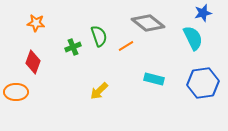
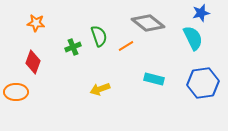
blue star: moved 2 px left
yellow arrow: moved 1 px right, 2 px up; rotated 24 degrees clockwise
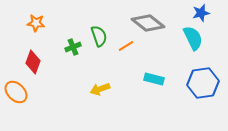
orange ellipse: rotated 45 degrees clockwise
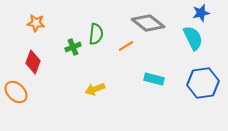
green semicircle: moved 3 px left, 2 px up; rotated 25 degrees clockwise
yellow arrow: moved 5 px left
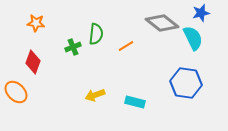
gray diamond: moved 14 px right
cyan rectangle: moved 19 px left, 23 px down
blue hexagon: moved 17 px left; rotated 16 degrees clockwise
yellow arrow: moved 6 px down
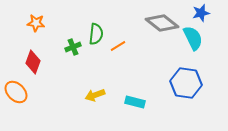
orange line: moved 8 px left
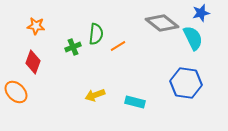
orange star: moved 3 px down
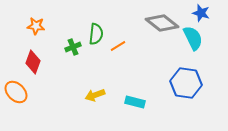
blue star: rotated 30 degrees clockwise
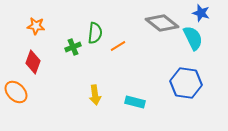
green semicircle: moved 1 px left, 1 px up
yellow arrow: rotated 78 degrees counterclockwise
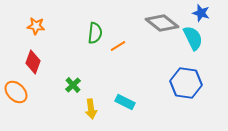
green cross: moved 38 px down; rotated 21 degrees counterclockwise
yellow arrow: moved 4 px left, 14 px down
cyan rectangle: moved 10 px left; rotated 12 degrees clockwise
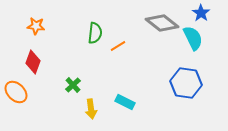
blue star: rotated 18 degrees clockwise
